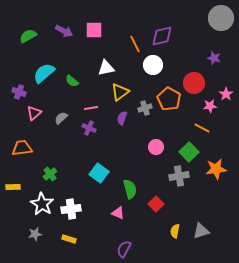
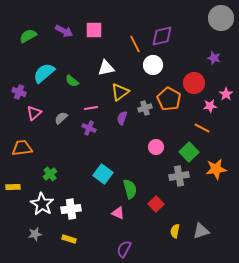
cyan square at (99, 173): moved 4 px right, 1 px down
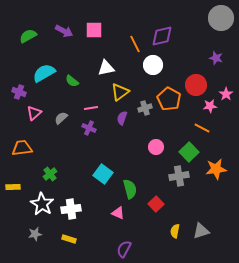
purple star at (214, 58): moved 2 px right
cyan semicircle at (44, 73): rotated 10 degrees clockwise
red circle at (194, 83): moved 2 px right, 2 px down
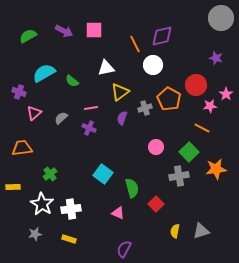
green semicircle at (130, 189): moved 2 px right, 1 px up
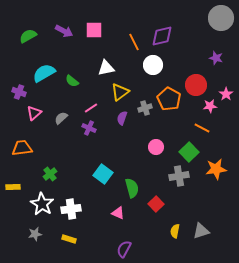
orange line at (135, 44): moved 1 px left, 2 px up
pink line at (91, 108): rotated 24 degrees counterclockwise
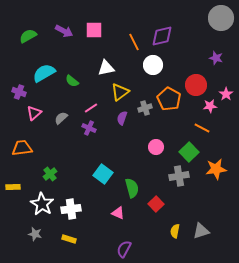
gray star at (35, 234): rotated 24 degrees clockwise
